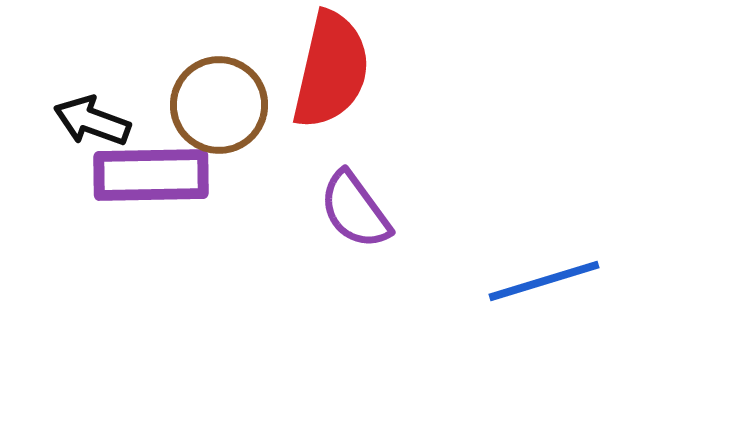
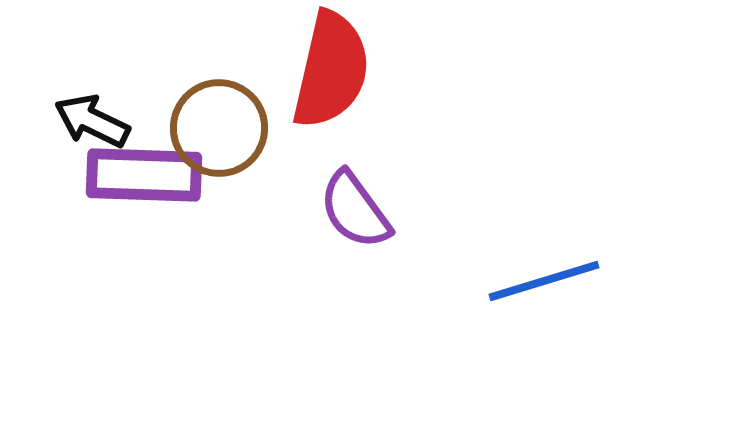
brown circle: moved 23 px down
black arrow: rotated 6 degrees clockwise
purple rectangle: moved 7 px left; rotated 3 degrees clockwise
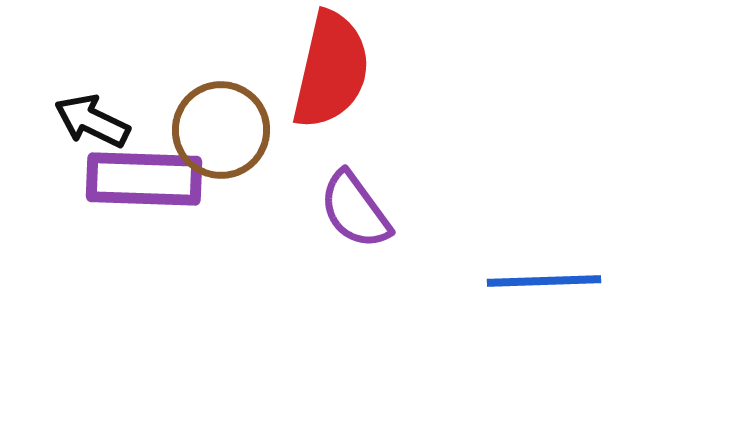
brown circle: moved 2 px right, 2 px down
purple rectangle: moved 4 px down
blue line: rotated 15 degrees clockwise
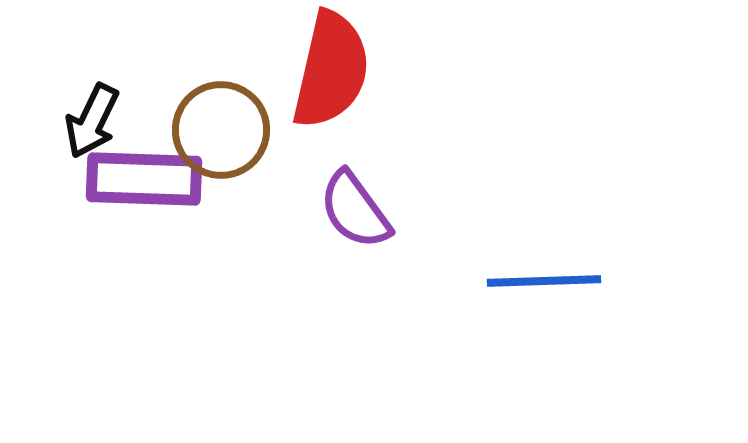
black arrow: rotated 90 degrees counterclockwise
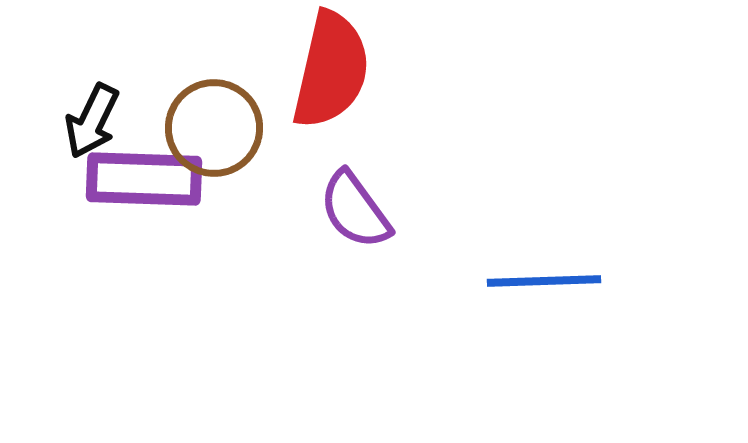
brown circle: moved 7 px left, 2 px up
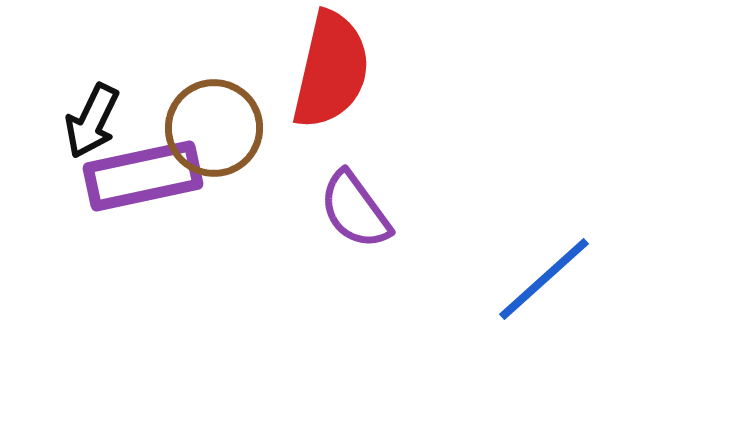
purple rectangle: moved 1 px left, 3 px up; rotated 14 degrees counterclockwise
blue line: moved 2 px up; rotated 40 degrees counterclockwise
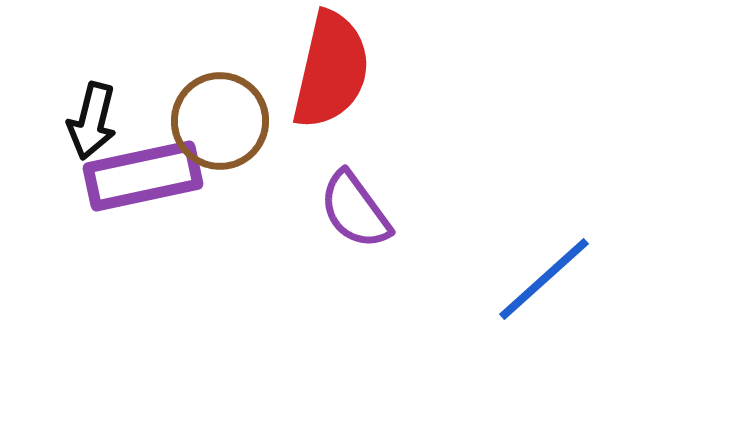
black arrow: rotated 12 degrees counterclockwise
brown circle: moved 6 px right, 7 px up
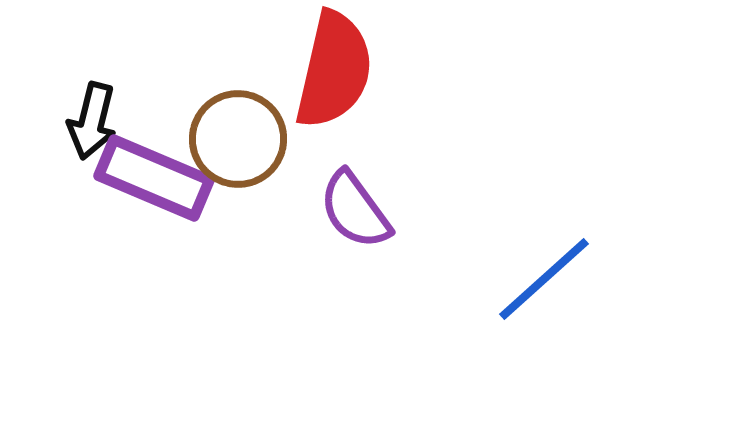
red semicircle: moved 3 px right
brown circle: moved 18 px right, 18 px down
purple rectangle: moved 11 px right, 2 px down; rotated 35 degrees clockwise
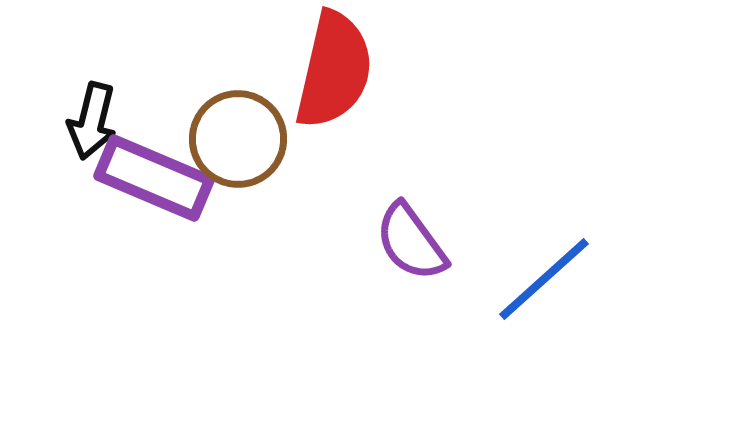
purple semicircle: moved 56 px right, 32 px down
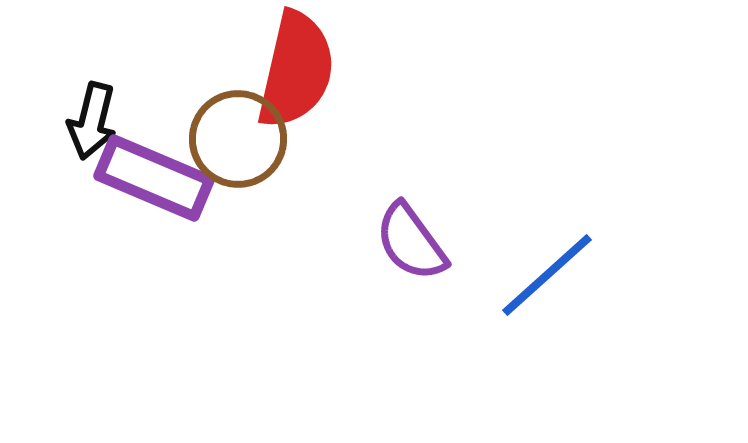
red semicircle: moved 38 px left
blue line: moved 3 px right, 4 px up
